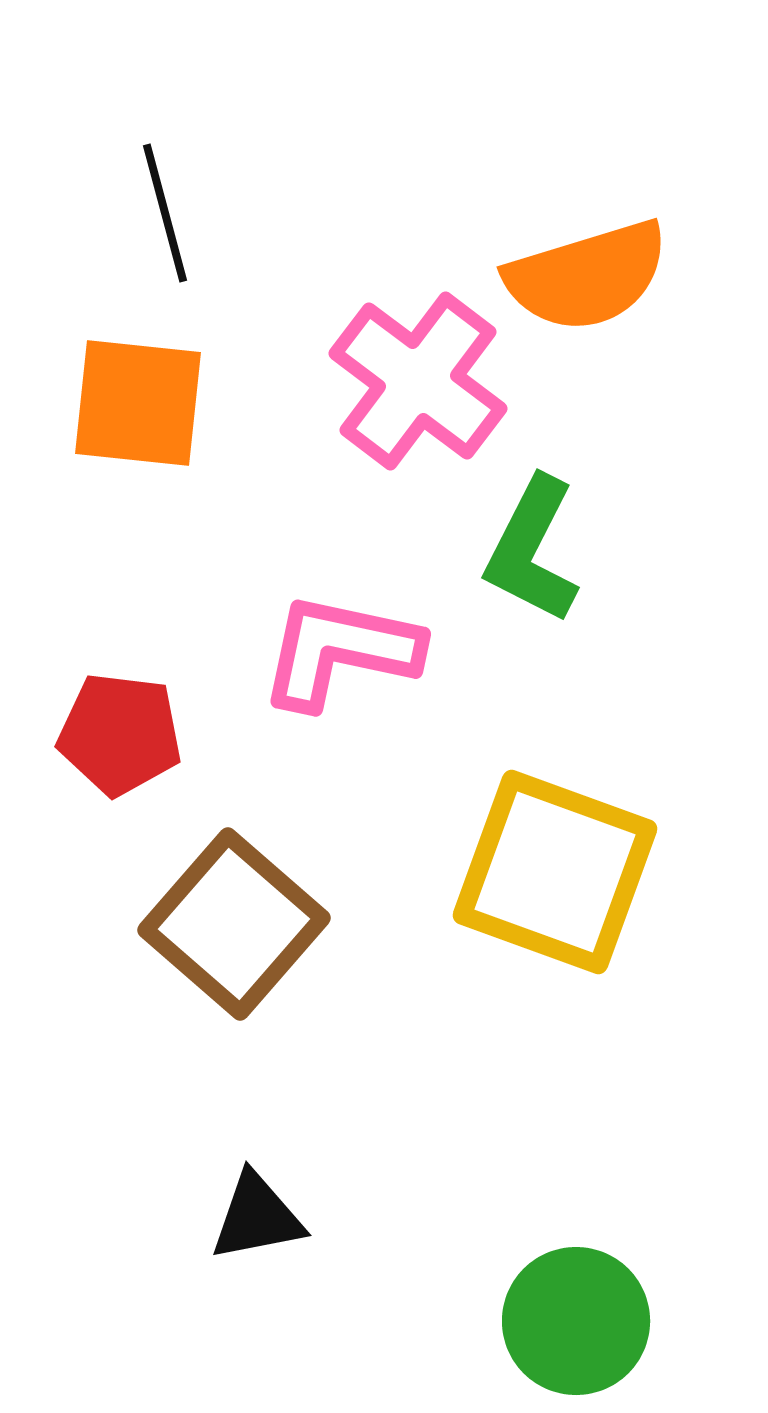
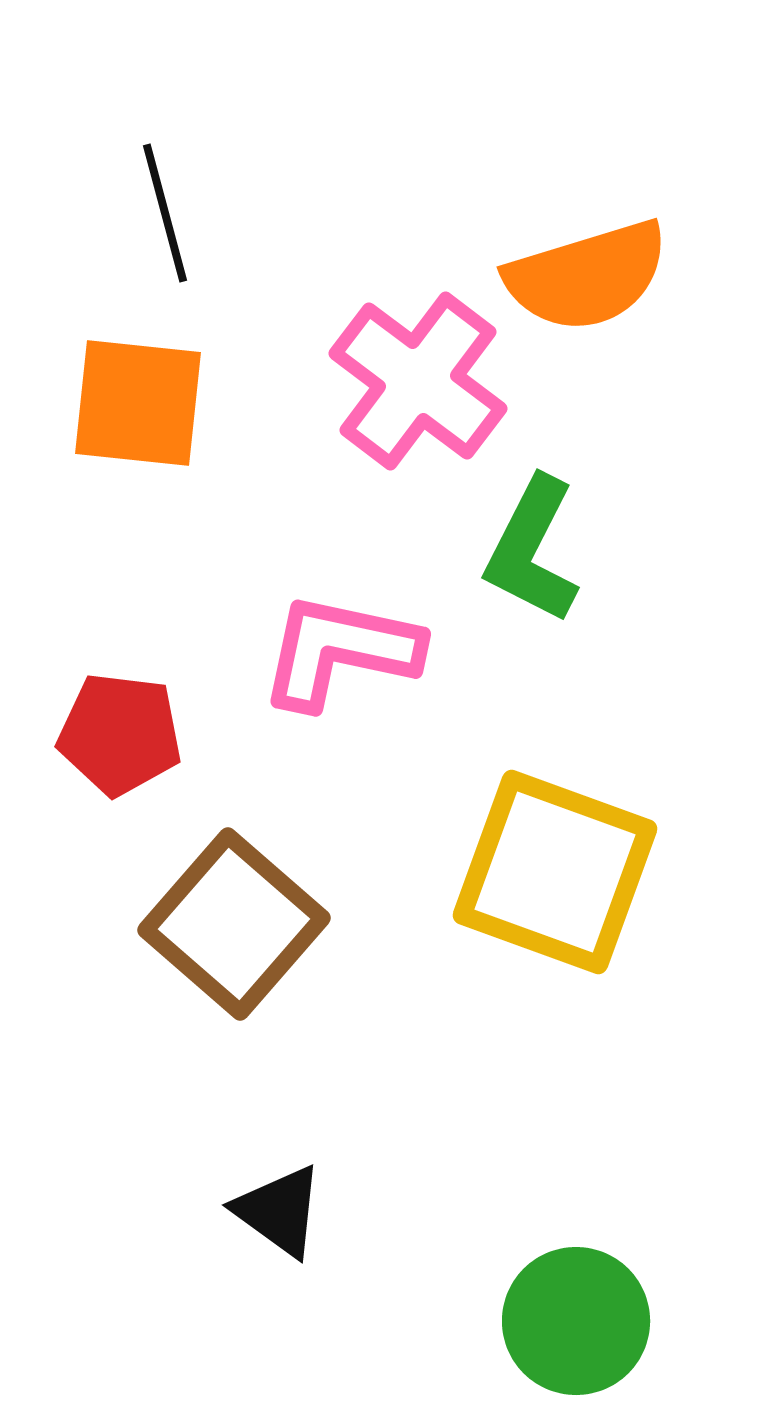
black triangle: moved 22 px right, 6 px up; rotated 47 degrees clockwise
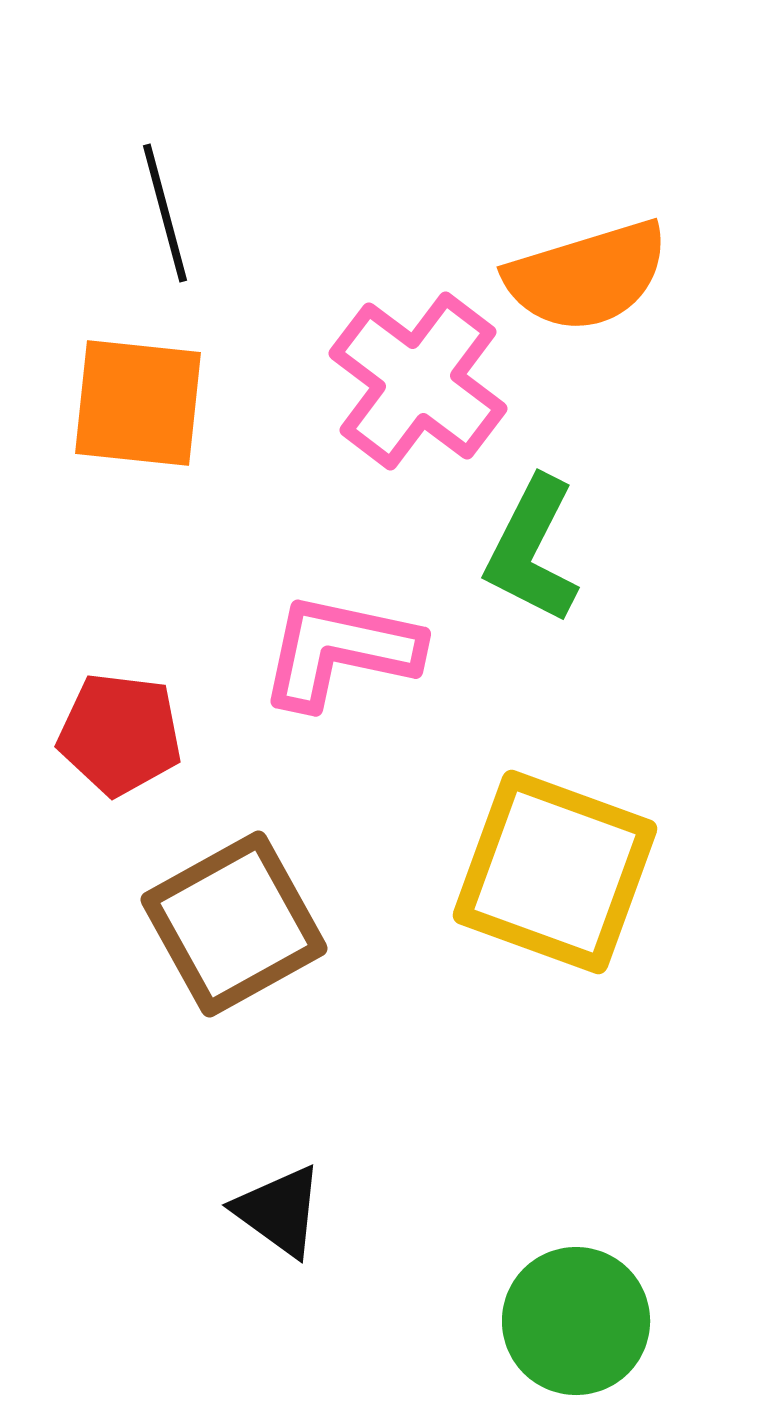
brown square: rotated 20 degrees clockwise
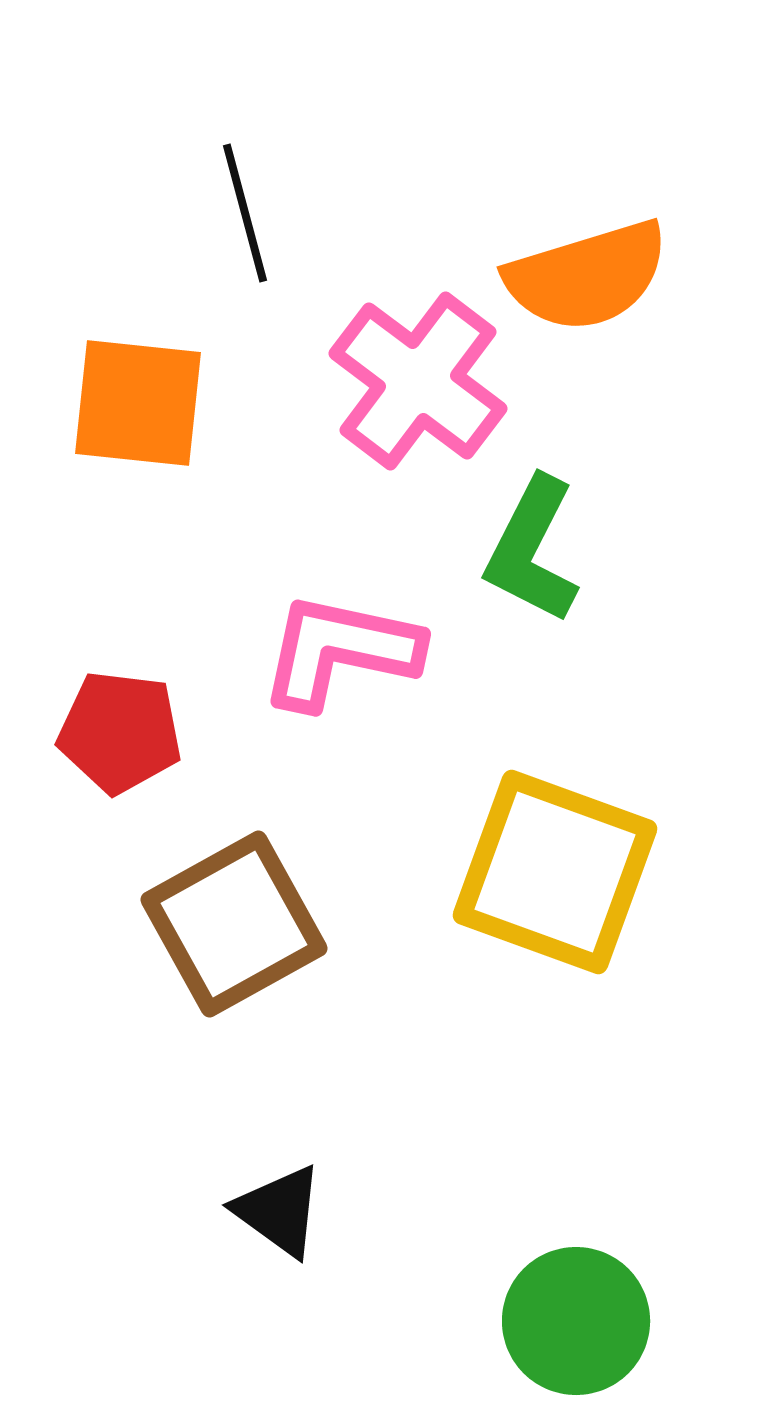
black line: moved 80 px right
red pentagon: moved 2 px up
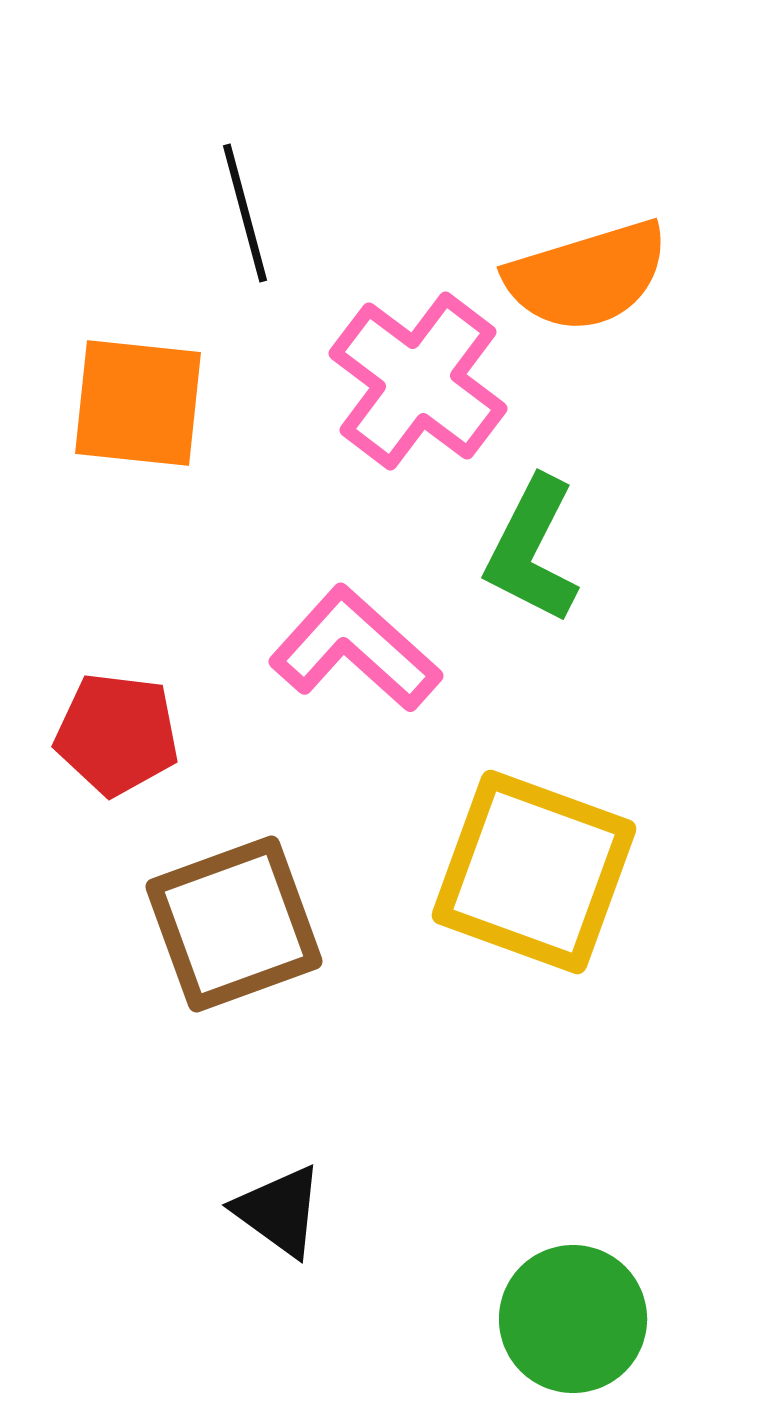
pink L-shape: moved 15 px right, 2 px up; rotated 30 degrees clockwise
red pentagon: moved 3 px left, 2 px down
yellow square: moved 21 px left
brown square: rotated 9 degrees clockwise
green circle: moved 3 px left, 2 px up
